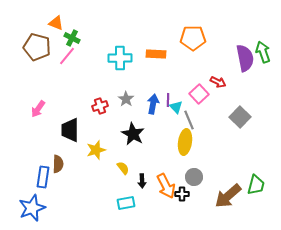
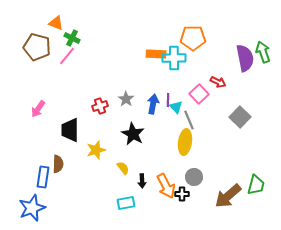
cyan cross: moved 54 px right
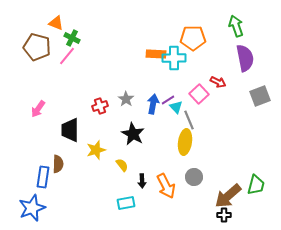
green arrow: moved 27 px left, 26 px up
purple line: rotated 56 degrees clockwise
gray square: moved 20 px right, 21 px up; rotated 25 degrees clockwise
yellow semicircle: moved 1 px left, 3 px up
black cross: moved 42 px right, 21 px down
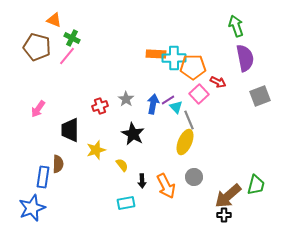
orange triangle: moved 2 px left, 3 px up
orange pentagon: moved 29 px down
yellow ellipse: rotated 15 degrees clockwise
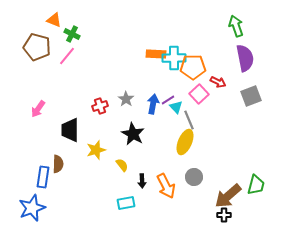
green cross: moved 4 px up
gray square: moved 9 px left
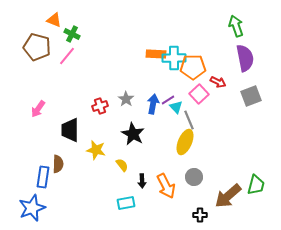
yellow star: rotated 30 degrees clockwise
black cross: moved 24 px left
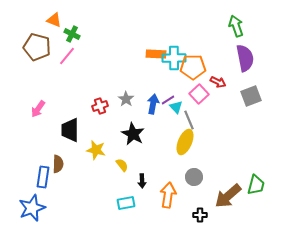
orange arrow: moved 2 px right, 9 px down; rotated 145 degrees counterclockwise
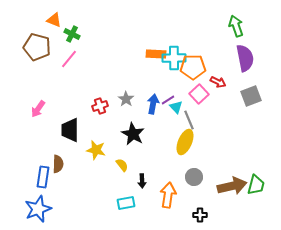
pink line: moved 2 px right, 3 px down
brown arrow: moved 4 px right, 10 px up; rotated 152 degrees counterclockwise
blue star: moved 6 px right, 1 px down
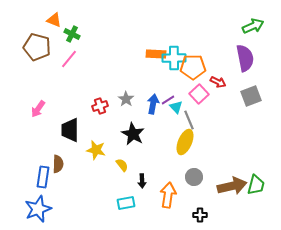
green arrow: moved 17 px right; rotated 85 degrees clockwise
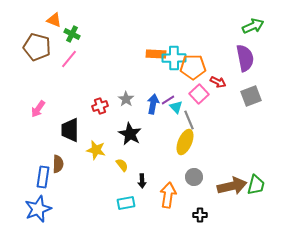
black star: moved 3 px left
